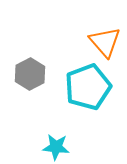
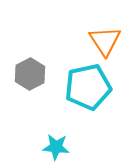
orange triangle: moved 1 px up; rotated 8 degrees clockwise
cyan pentagon: rotated 9 degrees clockwise
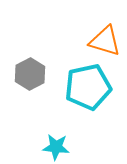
orange triangle: rotated 40 degrees counterclockwise
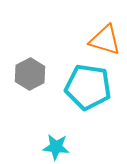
orange triangle: moved 1 px up
cyan pentagon: rotated 21 degrees clockwise
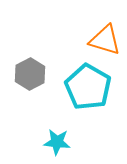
cyan pentagon: rotated 21 degrees clockwise
cyan star: moved 1 px right, 5 px up
